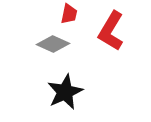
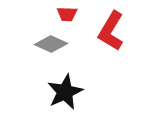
red trapezoid: moved 2 px left; rotated 80 degrees clockwise
gray diamond: moved 2 px left
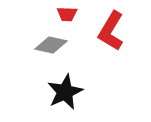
gray diamond: moved 1 px down; rotated 12 degrees counterclockwise
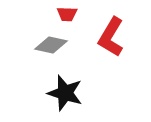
red L-shape: moved 6 px down
black star: moved 1 px down; rotated 30 degrees counterclockwise
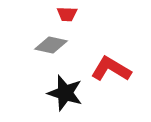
red L-shape: moved 32 px down; rotated 90 degrees clockwise
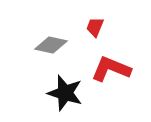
red trapezoid: moved 28 px right, 13 px down; rotated 110 degrees clockwise
red L-shape: rotated 9 degrees counterclockwise
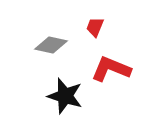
black star: moved 3 px down
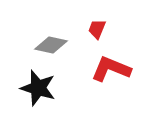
red trapezoid: moved 2 px right, 2 px down
black star: moved 27 px left, 8 px up
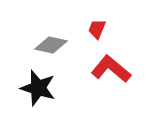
red L-shape: rotated 18 degrees clockwise
